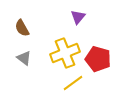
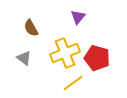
brown semicircle: moved 9 px right
red pentagon: moved 1 px left, 1 px up
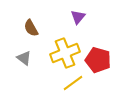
red pentagon: moved 1 px right, 2 px down
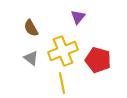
yellow cross: moved 2 px left, 2 px up
gray triangle: moved 7 px right
yellow line: moved 11 px left; rotated 65 degrees counterclockwise
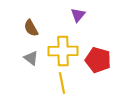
purple triangle: moved 2 px up
yellow cross: rotated 20 degrees clockwise
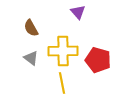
purple triangle: moved 3 px up; rotated 21 degrees counterclockwise
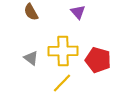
brown semicircle: moved 16 px up
yellow line: rotated 55 degrees clockwise
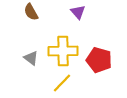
red pentagon: moved 1 px right
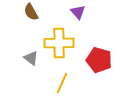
yellow cross: moved 4 px left, 8 px up
yellow line: rotated 20 degrees counterclockwise
